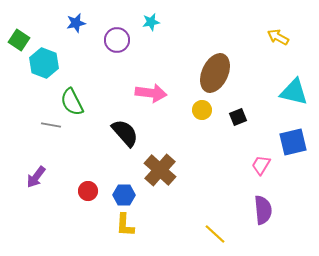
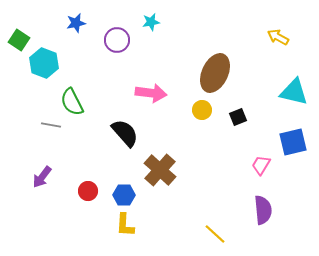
purple arrow: moved 6 px right
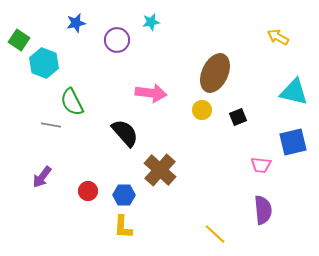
pink trapezoid: rotated 115 degrees counterclockwise
yellow L-shape: moved 2 px left, 2 px down
